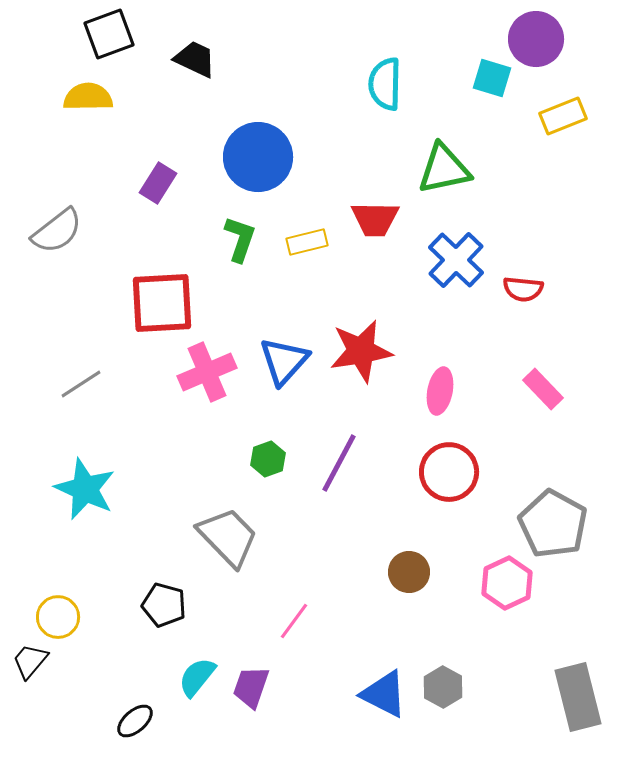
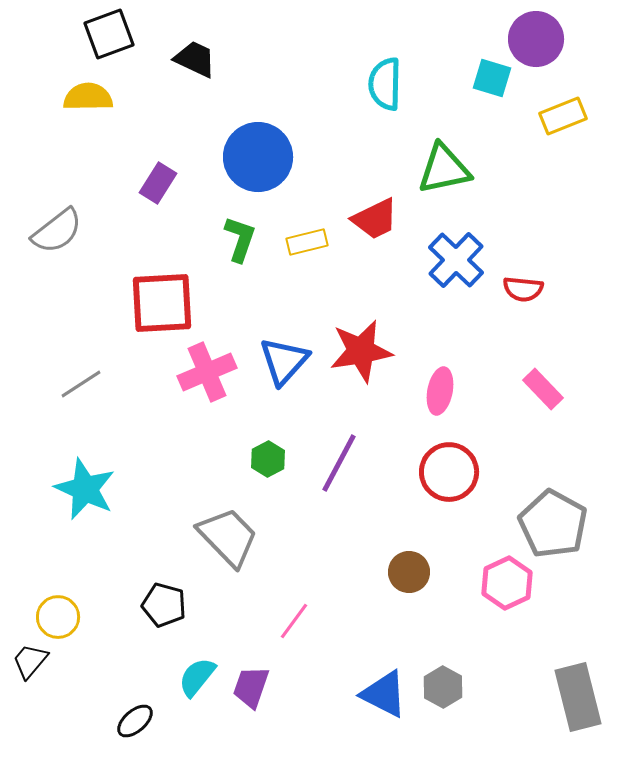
red trapezoid at (375, 219): rotated 27 degrees counterclockwise
green hexagon at (268, 459): rotated 8 degrees counterclockwise
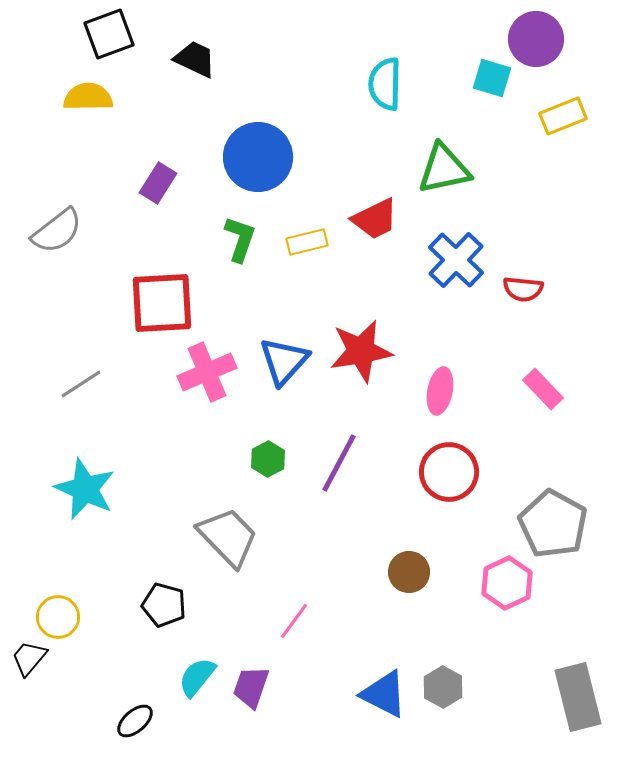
black trapezoid at (30, 661): moved 1 px left, 3 px up
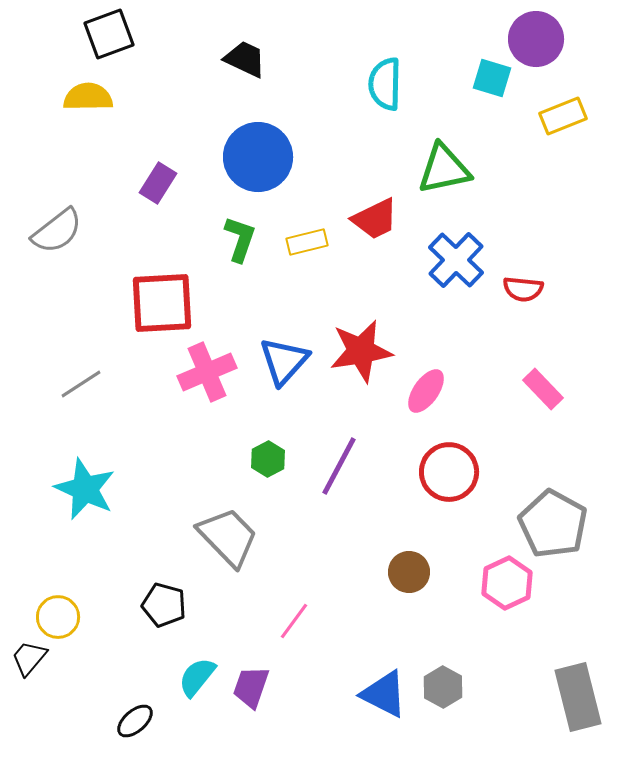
black trapezoid at (195, 59): moved 50 px right
pink ellipse at (440, 391): moved 14 px left; rotated 24 degrees clockwise
purple line at (339, 463): moved 3 px down
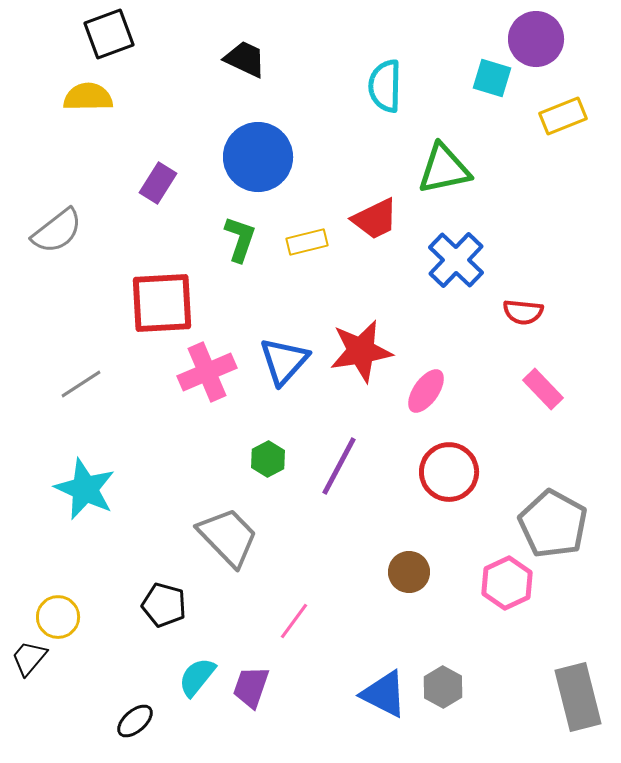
cyan semicircle at (385, 84): moved 2 px down
red semicircle at (523, 289): moved 23 px down
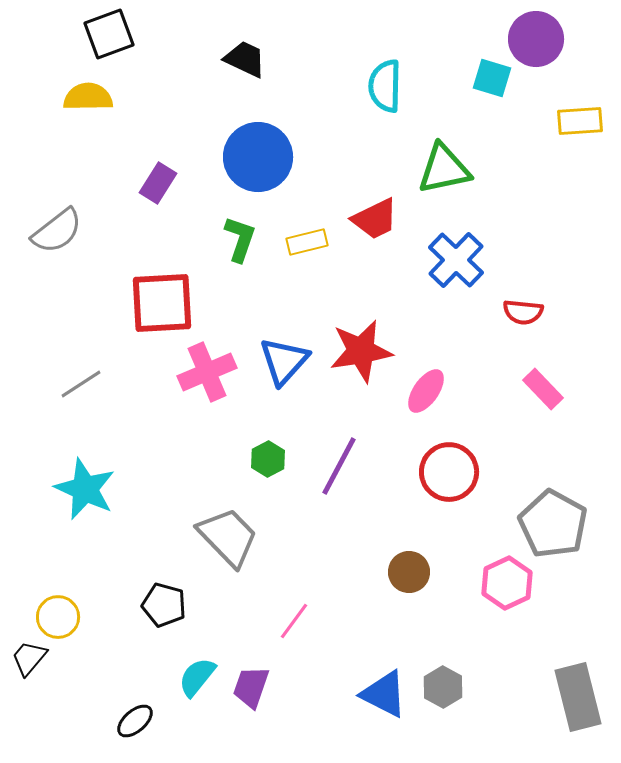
yellow rectangle at (563, 116): moved 17 px right, 5 px down; rotated 18 degrees clockwise
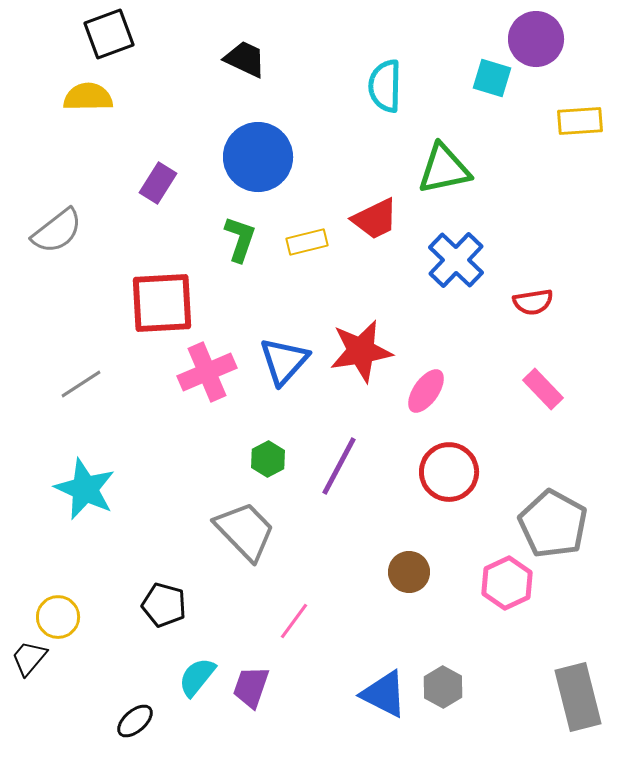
red semicircle at (523, 312): moved 10 px right, 10 px up; rotated 15 degrees counterclockwise
gray trapezoid at (228, 537): moved 17 px right, 6 px up
